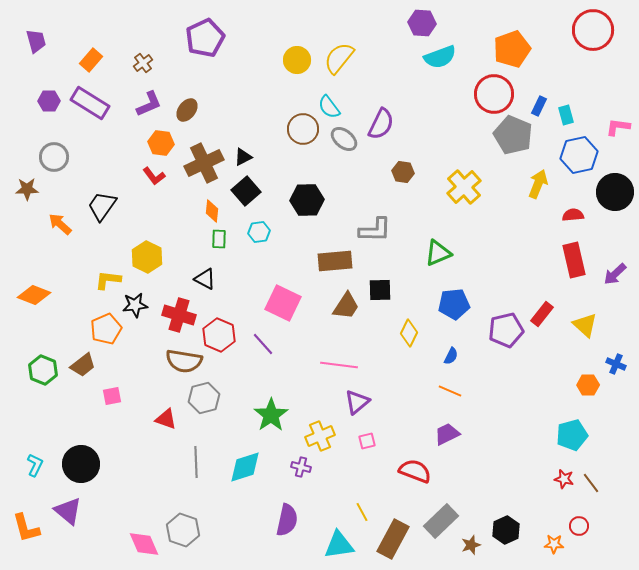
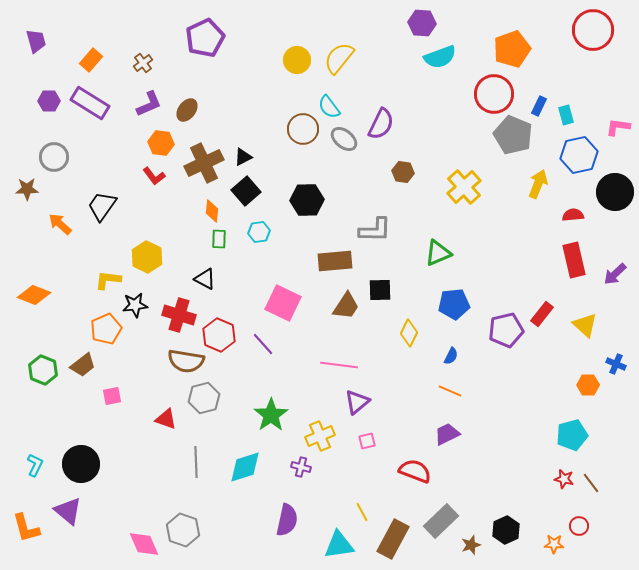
brown semicircle at (184, 361): moved 2 px right
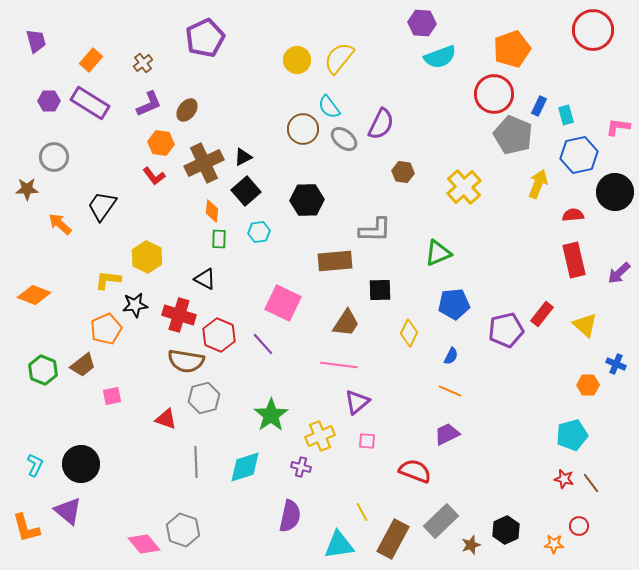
purple arrow at (615, 274): moved 4 px right, 1 px up
brown trapezoid at (346, 306): moved 17 px down
pink square at (367, 441): rotated 18 degrees clockwise
purple semicircle at (287, 520): moved 3 px right, 4 px up
pink diamond at (144, 544): rotated 16 degrees counterclockwise
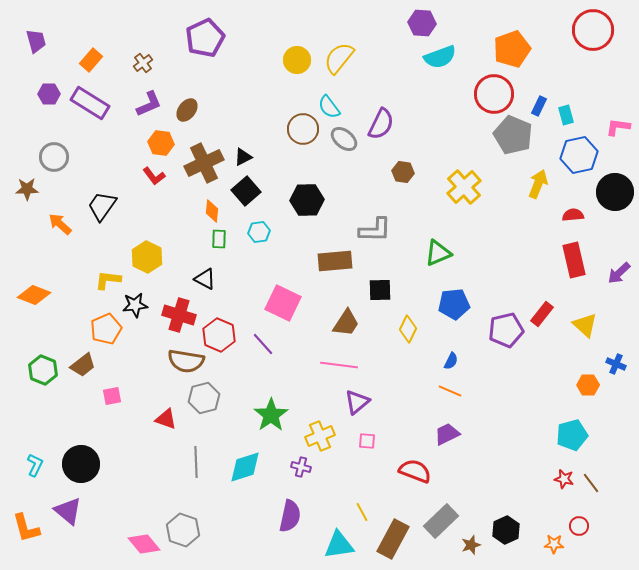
purple hexagon at (49, 101): moved 7 px up
yellow diamond at (409, 333): moved 1 px left, 4 px up
blue semicircle at (451, 356): moved 5 px down
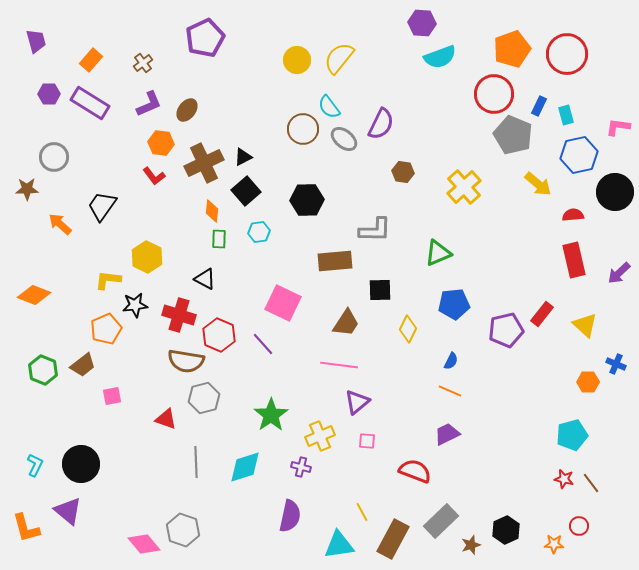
red circle at (593, 30): moved 26 px left, 24 px down
yellow arrow at (538, 184): rotated 108 degrees clockwise
orange hexagon at (588, 385): moved 3 px up
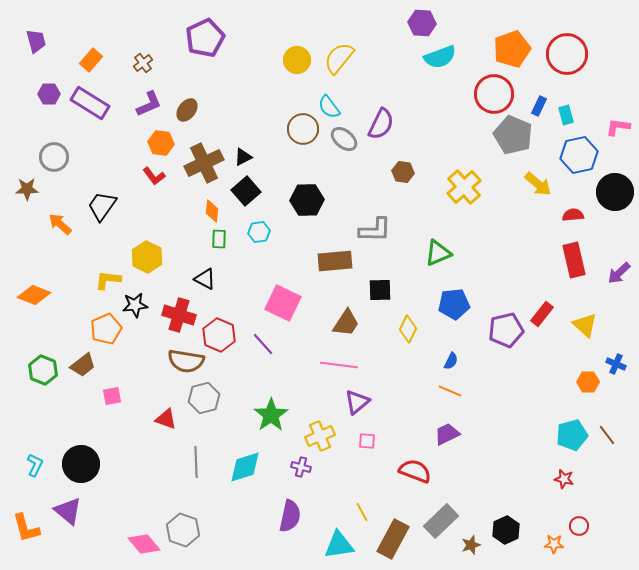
brown line at (591, 483): moved 16 px right, 48 px up
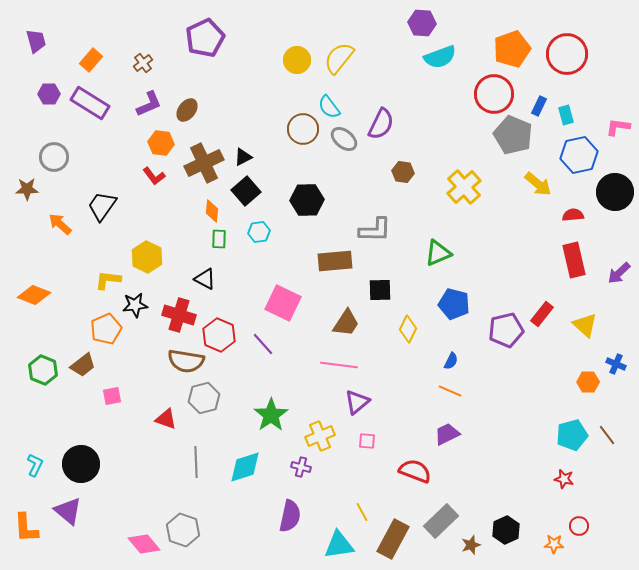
blue pentagon at (454, 304): rotated 20 degrees clockwise
orange L-shape at (26, 528): rotated 12 degrees clockwise
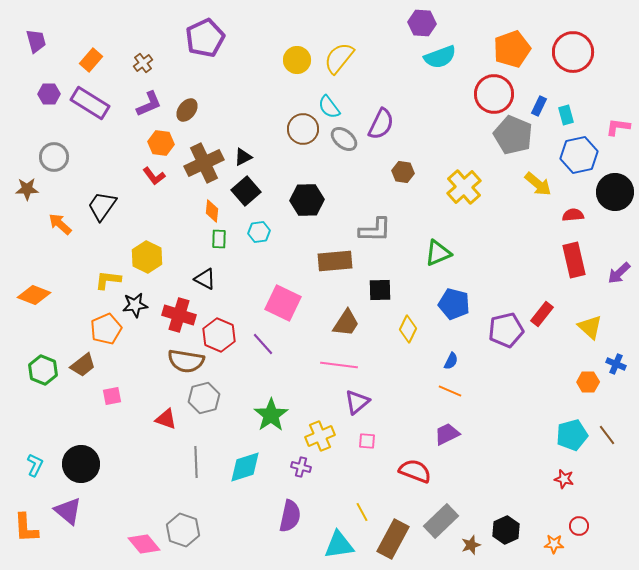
red circle at (567, 54): moved 6 px right, 2 px up
yellow triangle at (585, 325): moved 5 px right, 2 px down
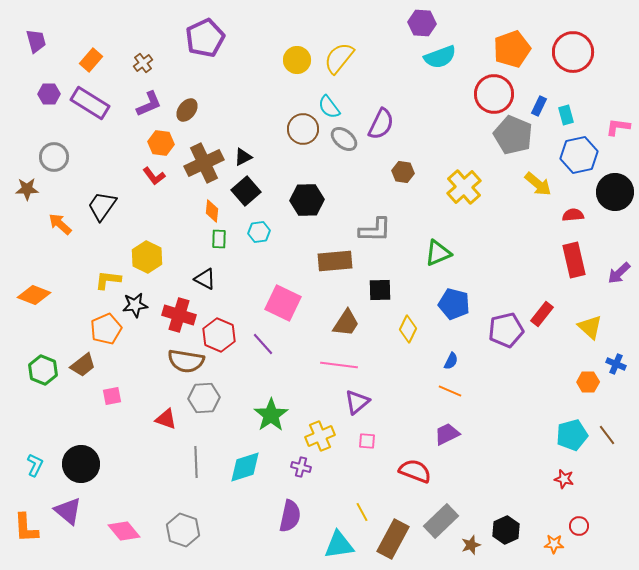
gray hexagon at (204, 398): rotated 12 degrees clockwise
pink diamond at (144, 544): moved 20 px left, 13 px up
